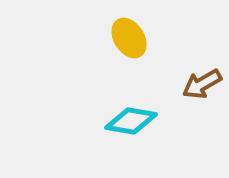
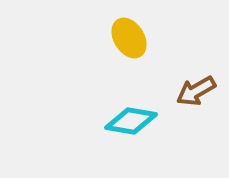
brown arrow: moved 6 px left, 7 px down
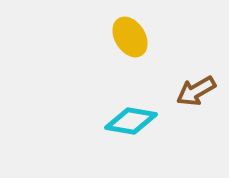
yellow ellipse: moved 1 px right, 1 px up
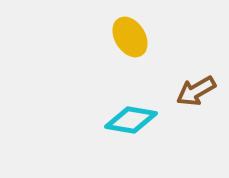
cyan diamond: moved 1 px up
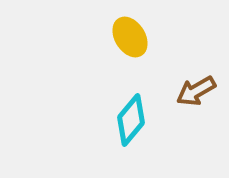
cyan diamond: rotated 60 degrees counterclockwise
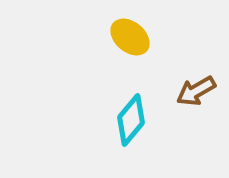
yellow ellipse: rotated 18 degrees counterclockwise
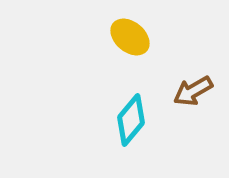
brown arrow: moved 3 px left
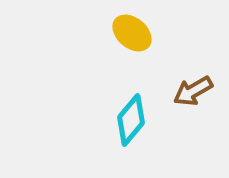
yellow ellipse: moved 2 px right, 4 px up
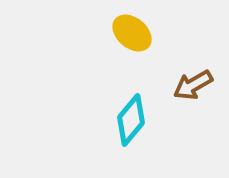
brown arrow: moved 6 px up
